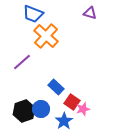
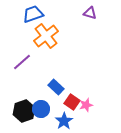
blue trapezoid: rotated 140 degrees clockwise
orange cross: rotated 10 degrees clockwise
pink star: moved 3 px right, 4 px up
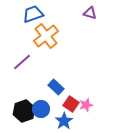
red square: moved 1 px left, 2 px down
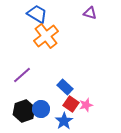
blue trapezoid: moved 4 px right; rotated 50 degrees clockwise
purple line: moved 13 px down
blue rectangle: moved 9 px right
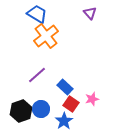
purple triangle: rotated 32 degrees clockwise
purple line: moved 15 px right
pink star: moved 6 px right, 6 px up
black hexagon: moved 3 px left
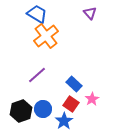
blue rectangle: moved 9 px right, 3 px up
pink star: rotated 16 degrees counterclockwise
blue circle: moved 2 px right
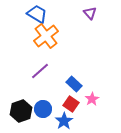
purple line: moved 3 px right, 4 px up
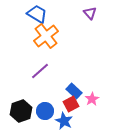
blue rectangle: moved 7 px down
red square: rotated 28 degrees clockwise
blue circle: moved 2 px right, 2 px down
blue star: rotated 12 degrees counterclockwise
